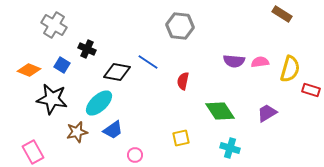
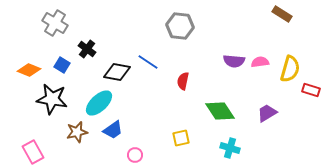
gray cross: moved 1 px right, 2 px up
black cross: rotated 12 degrees clockwise
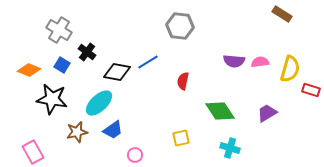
gray cross: moved 4 px right, 7 px down
black cross: moved 3 px down
blue line: rotated 65 degrees counterclockwise
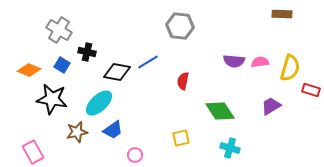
brown rectangle: rotated 30 degrees counterclockwise
black cross: rotated 24 degrees counterclockwise
yellow semicircle: moved 1 px up
purple trapezoid: moved 4 px right, 7 px up
